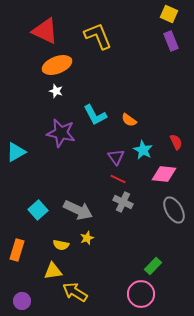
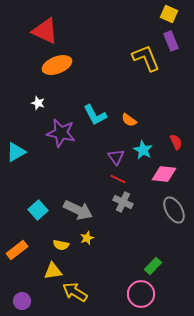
yellow L-shape: moved 48 px right, 22 px down
white star: moved 18 px left, 12 px down
orange rectangle: rotated 35 degrees clockwise
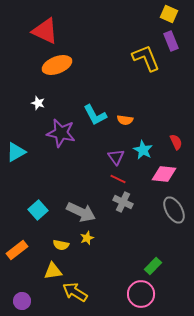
orange semicircle: moved 4 px left; rotated 28 degrees counterclockwise
gray arrow: moved 3 px right, 2 px down
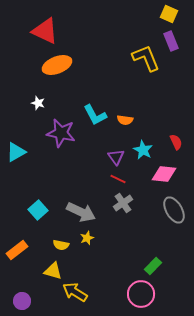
gray cross: moved 1 px down; rotated 30 degrees clockwise
yellow triangle: rotated 24 degrees clockwise
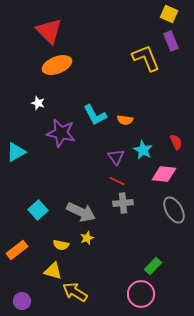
red triangle: moved 4 px right; rotated 20 degrees clockwise
red line: moved 1 px left, 2 px down
gray cross: rotated 30 degrees clockwise
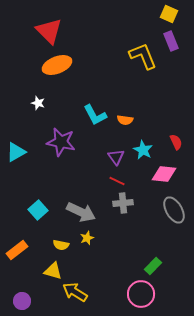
yellow L-shape: moved 3 px left, 2 px up
purple star: moved 9 px down
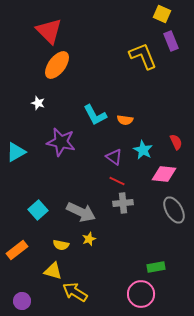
yellow square: moved 7 px left
orange ellipse: rotated 32 degrees counterclockwise
purple triangle: moved 2 px left; rotated 18 degrees counterclockwise
yellow star: moved 2 px right, 1 px down
green rectangle: moved 3 px right, 1 px down; rotated 36 degrees clockwise
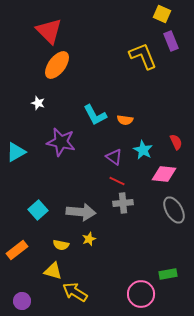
gray arrow: rotated 20 degrees counterclockwise
green rectangle: moved 12 px right, 7 px down
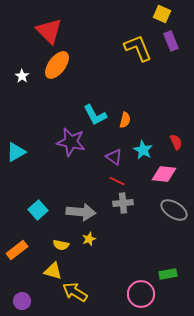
yellow L-shape: moved 5 px left, 8 px up
white star: moved 16 px left, 27 px up; rotated 16 degrees clockwise
orange semicircle: rotated 84 degrees counterclockwise
purple star: moved 10 px right
gray ellipse: rotated 28 degrees counterclockwise
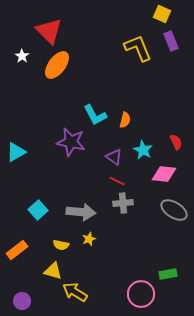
white star: moved 20 px up
